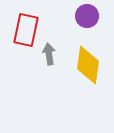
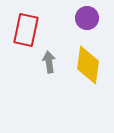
purple circle: moved 2 px down
gray arrow: moved 8 px down
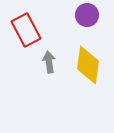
purple circle: moved 3 px up
red rectangle: rotated 40 degrees counterclockwise
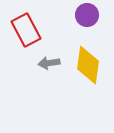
gray arrow: moved 1 px down; rotated 90 degrees counterclockwise
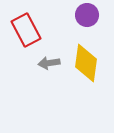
yellow diamond: moved 2 px left, 2 px up
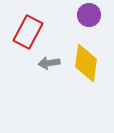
purple circle: moved 2 px right
red rectangle: moved 2 px right, 2 px down; rotated 56 degrees clockwise
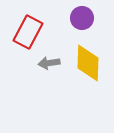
purple circle: moved 7 px left, 3 px down
yellow diamond: moved 2 px right; rotated 6 degrees counterclockwise
